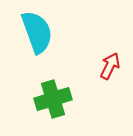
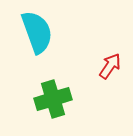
red arrow: rotated 8 degrees clockwise
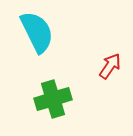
cyan semicircle: rotated 6 degrees counterclockwise
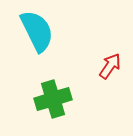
cyan semicircle: moved 1 px up
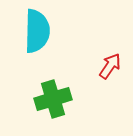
cyan semicircle: rotated 27 degrees clockwise
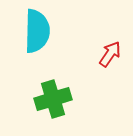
red arrow: moved 12 px up
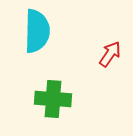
green cross: rotated 21 degrees clockwise
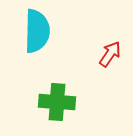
green cross: moved 4 px right, 3 px down
